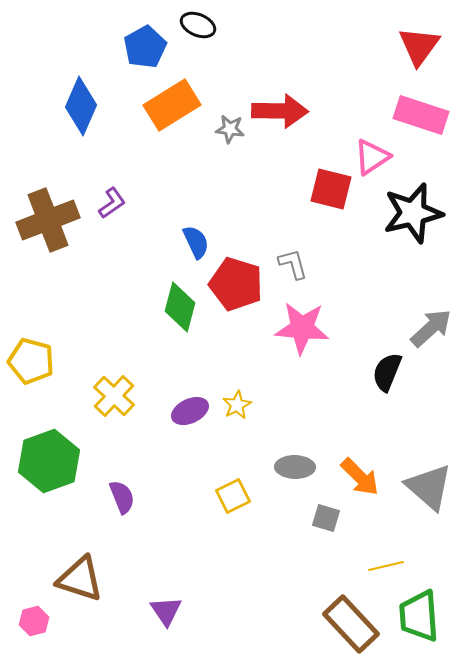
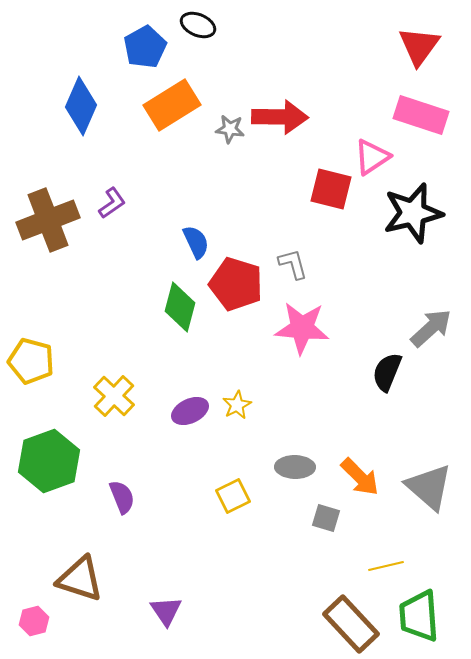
red arrow: moved 6 px down
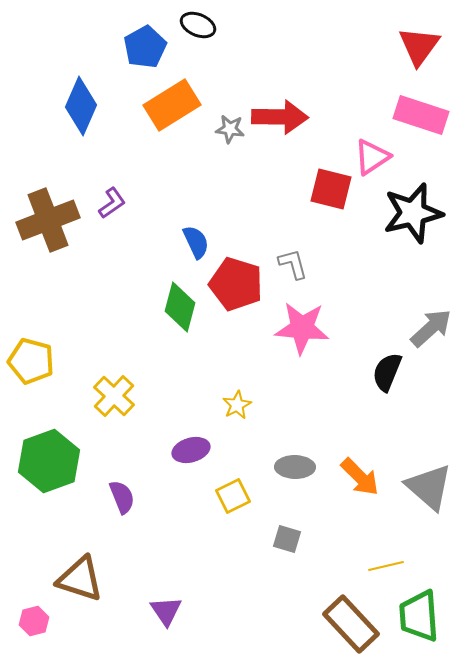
purple ellipse: moved 1 px right, 39 px down; rotated 9 degrees clockwise
gray square: moved 39 px left, 21 px down
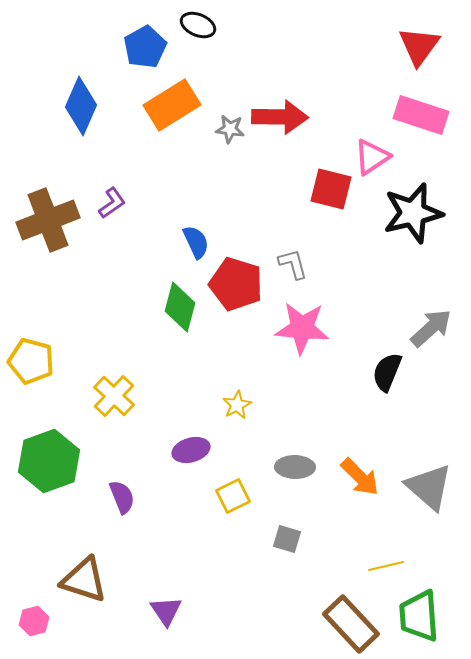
brown triangle: moved 4 px right, 1 px down
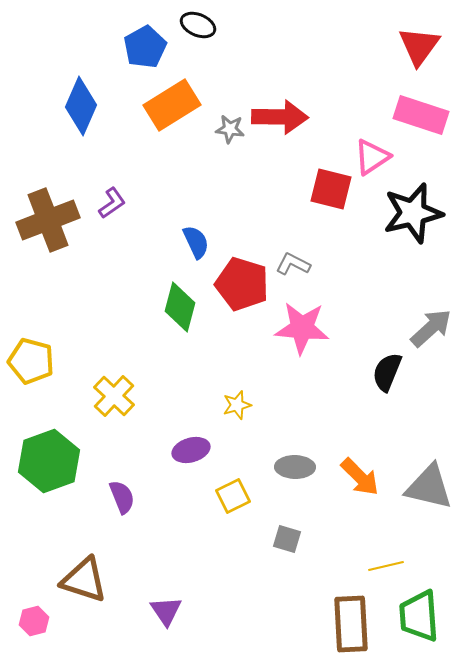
gray L-shape: rotated 48 degrees counterclockwise
red pentagon: moved 6 px right
yellow star: rotated 12 degrees clockwise
gray triangle: rotated 28 degrees counterclockwise
brown rectangle: rotated 40 degrees clockwise
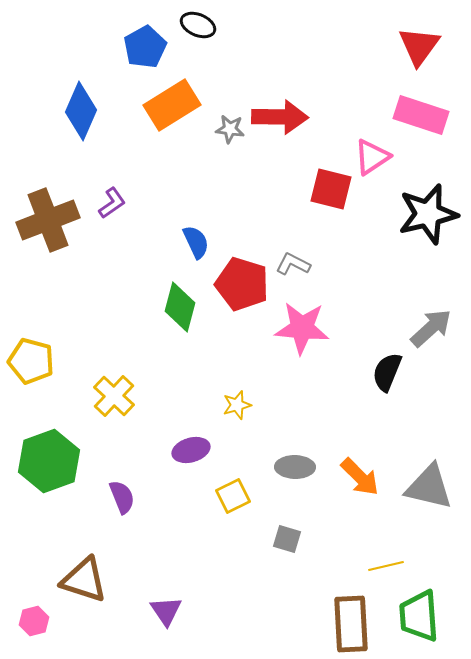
blue diamond: moved 5 px down
black star: moved 15 px right, 1 px down
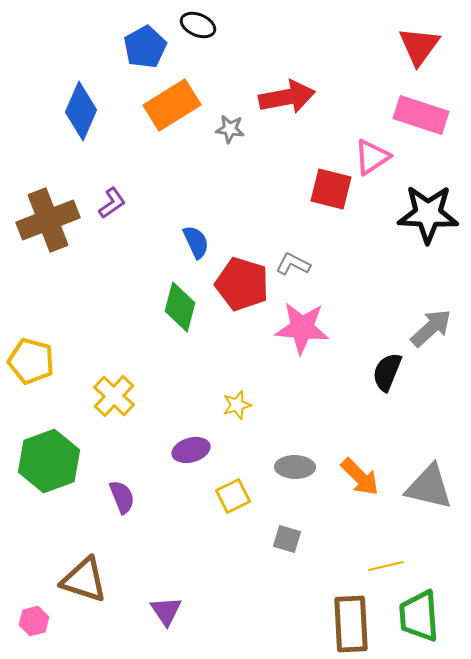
red arrow: moved 7 px right, 20 px up; rotated 12 degrees counterclockwise
black star: rotated 16 degrees clockwise
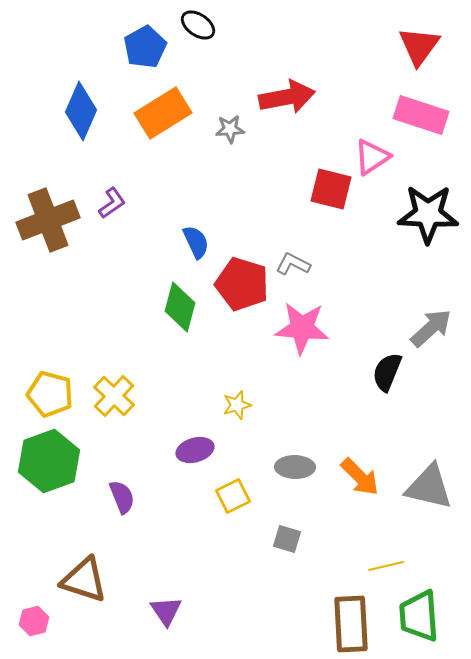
black ellipse: rotated 12 degrees clockwise
orange rectangle: moved 9 px left, 8 px down
gray star: rotated 12 degrees counterclockwise
yellow pentagon: moved 19 px right, 33 px down
purple ellipse: moved 4 px right
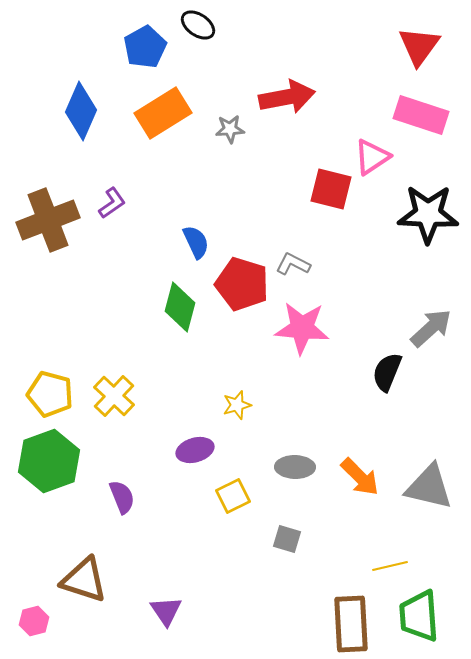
yellow line: moved 4 px right
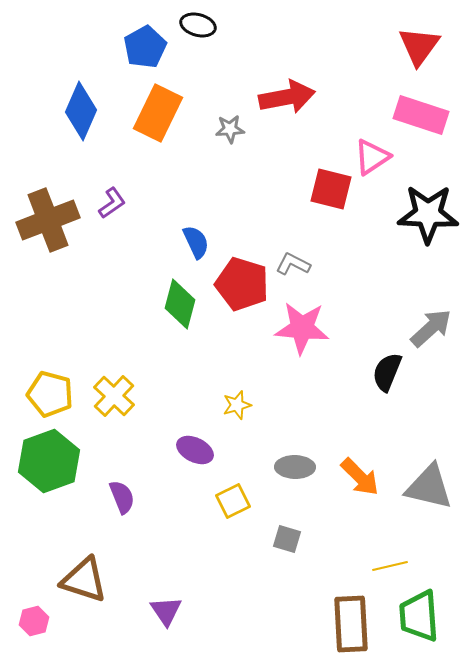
black ellipse: rotated 20 degrees counterclockwise
orange rectangle: moved 5 px left; rotated 32 degrees counterclockwise
green diamond: moved 3 px up
purple ellipse: rotated 42 degrees clockwise
yellow square: moved 5 px down
